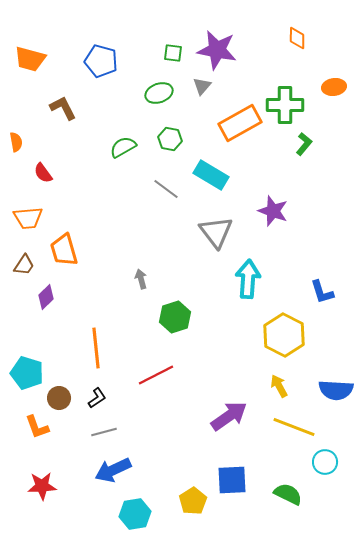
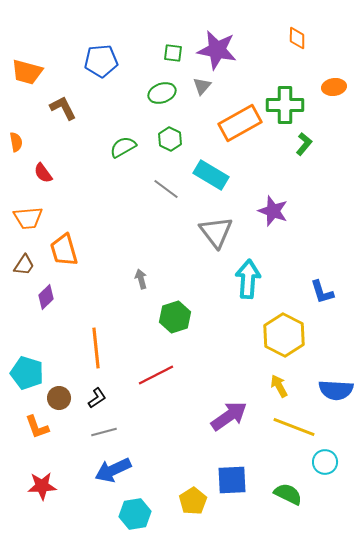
orange trapezoid at (30, 59): moved 3 px left, 13 px down
blue pentagon at (101, 61): rotated 20 degrees counterclockwise
green ellipse at (159, 93): moved 3 px right
green hexagon at (170, 139): rotated 15 degrees clockwise
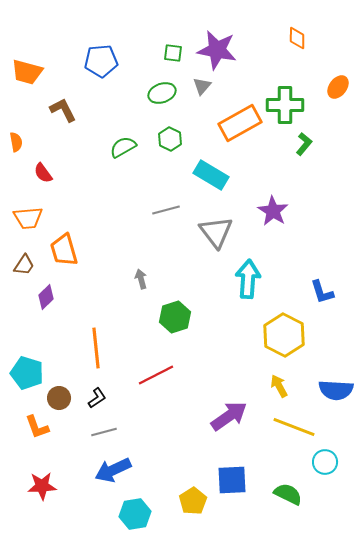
orange ellipse at (334, 87): moved 4 px right; rotated 45 degrees counterclockwise
brown L-shape at (63, 108): moved 2 px down
gray line at (166, 189): moved 21 px down; rotated 52 degrees counterclockwise
purple star at (273, 211): rotated 12 degrees clockwise
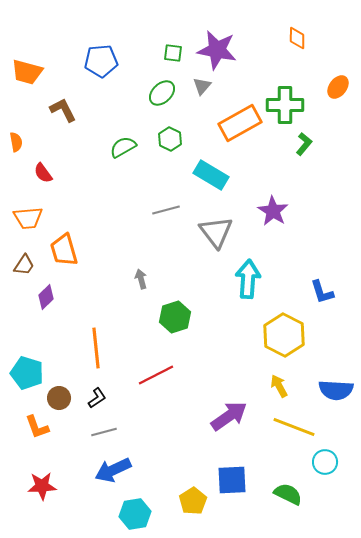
green ellipse at (162, 93): rotated 24 degrees counterclockwise
